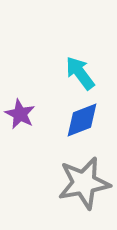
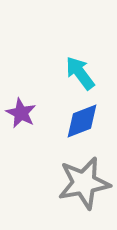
purple star: moved 1 px right, 1 px up
blue diamond: moved 1 px down
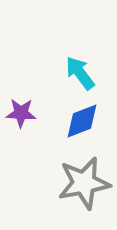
purple star: rotated 24 degrees counterclockwise
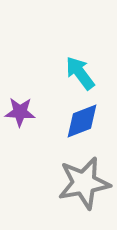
purple star: moved 1 px left, 1 px up
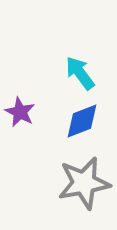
purple star: rotated 24 degrees clockwise
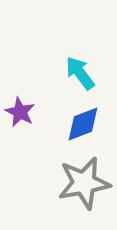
blue diamond: moved 1 px right, 3 px down
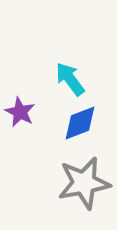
cyan arrow: moved 10 px left, 6 px down
blue diamond: moved 3 px left, 1 px up
